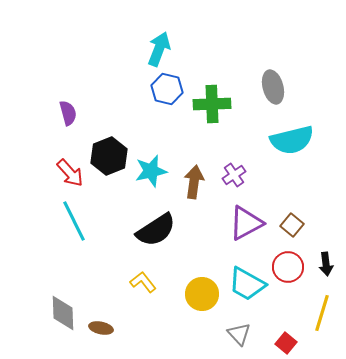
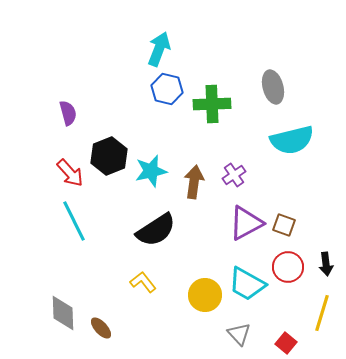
brown square: moved 8 px left; rotated 20 degrees counterclockwise
yellow circle: moved 3 px right, 1 px down
brown ellipse: rotated 35 degrees clockwise
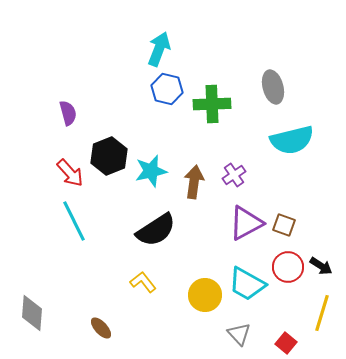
black arrow: moved 5 px left, 2 px down; rotated 50 degrees counterclockwise
gray diamond: moved 31 px left; rotated 6 degrees clockwise
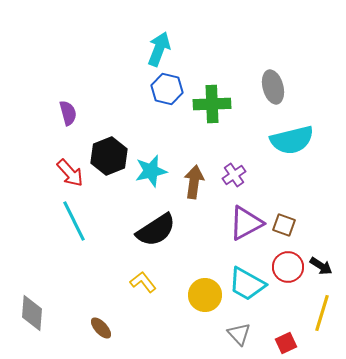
red square: rotated 25 degrees clockwise
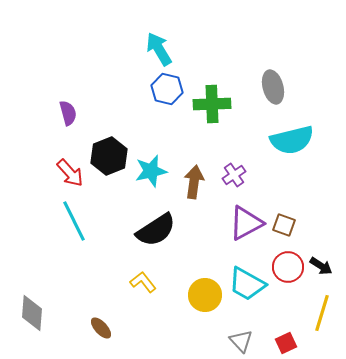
cyan arrow: rotated 52 degrees counterclockwise
gray triangle: moved 2 px right, 7 px down
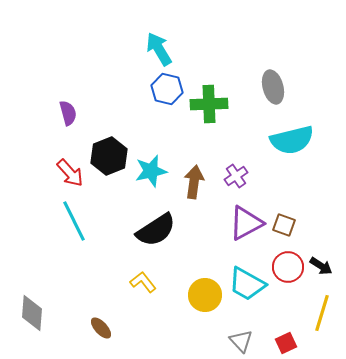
green cross: moved 3 px left
purple cross: moved 2 px right, 1 px down
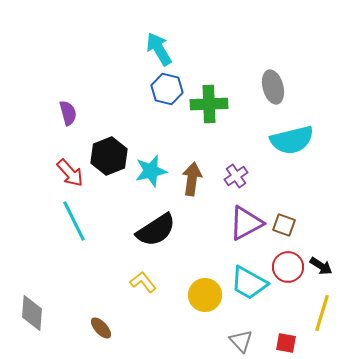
brown arrow: moved 2 px left, 3 px up
cyan trapezoid: moved 2 px right, 1 px up
red square: rotated 35 degrees clockwise
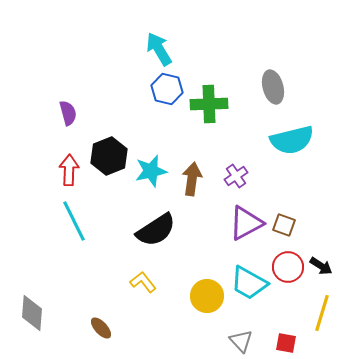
red arrow: moved 1 px left, 3 px up; rotated 136 degrees counterclockwise
yellow circle: moved 2 px right, 1 px down
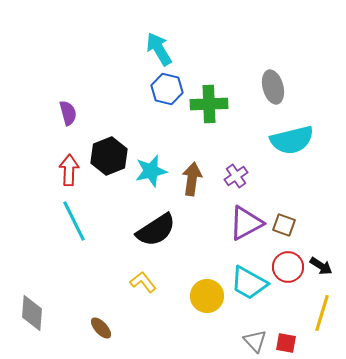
gray triangle: moved 14 px right
